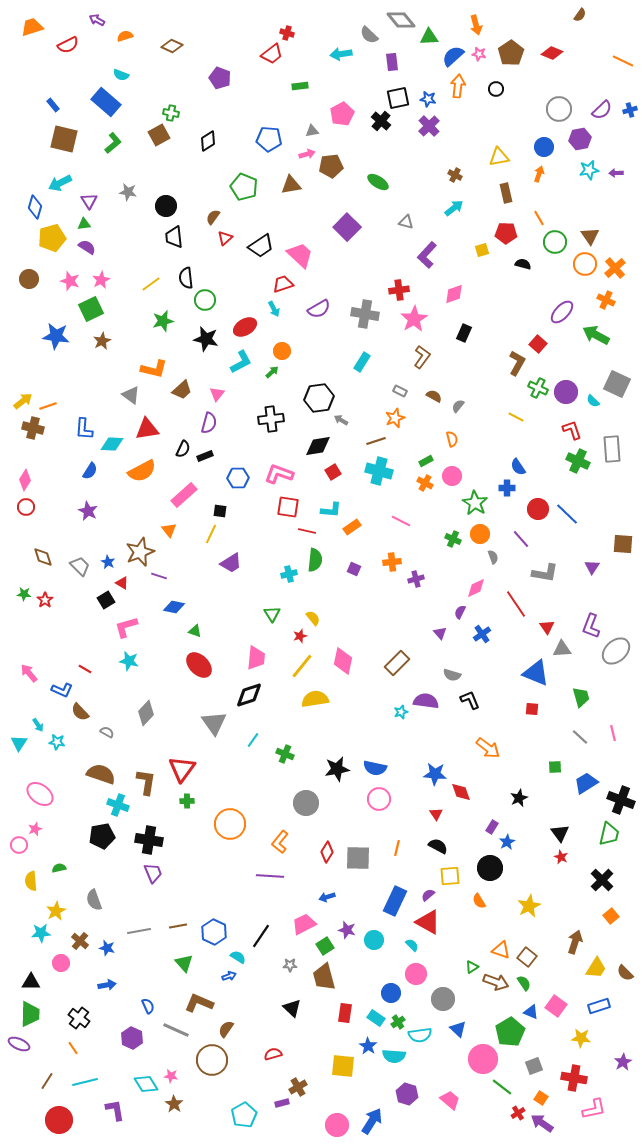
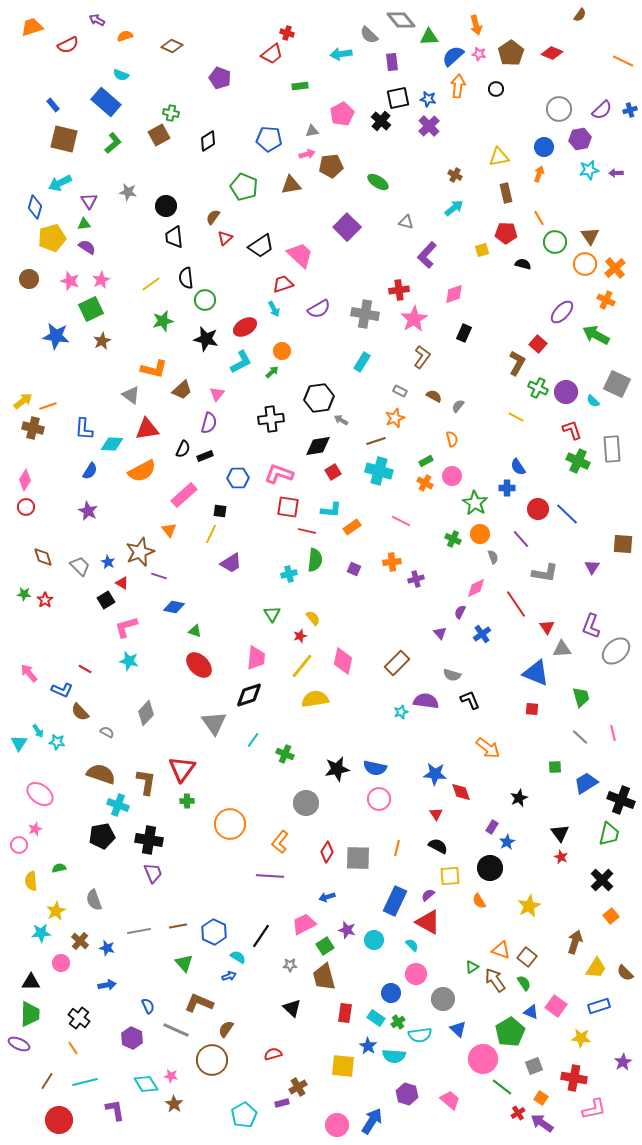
cyan arrow at (38, 725): moved 6 px down
brown arrow at (496, 982): moved 1 px left, 2 px up; rotated 145 degrees counterclockwise
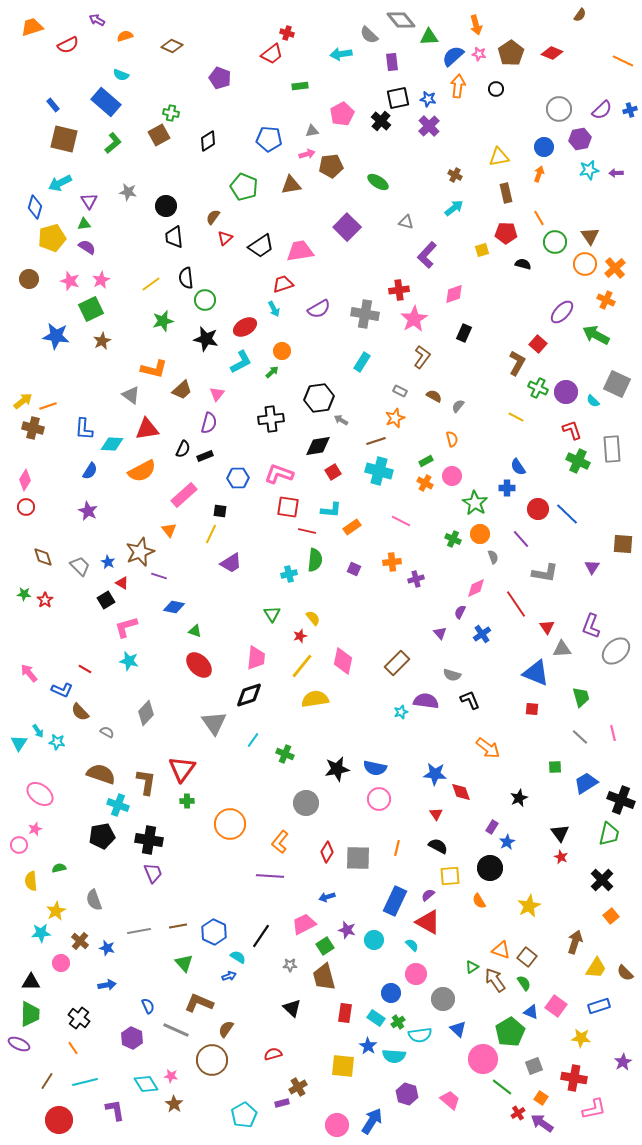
pink trapezoid at (300, 255): moved 4 px up; rotated 52 degrees counterclockwise
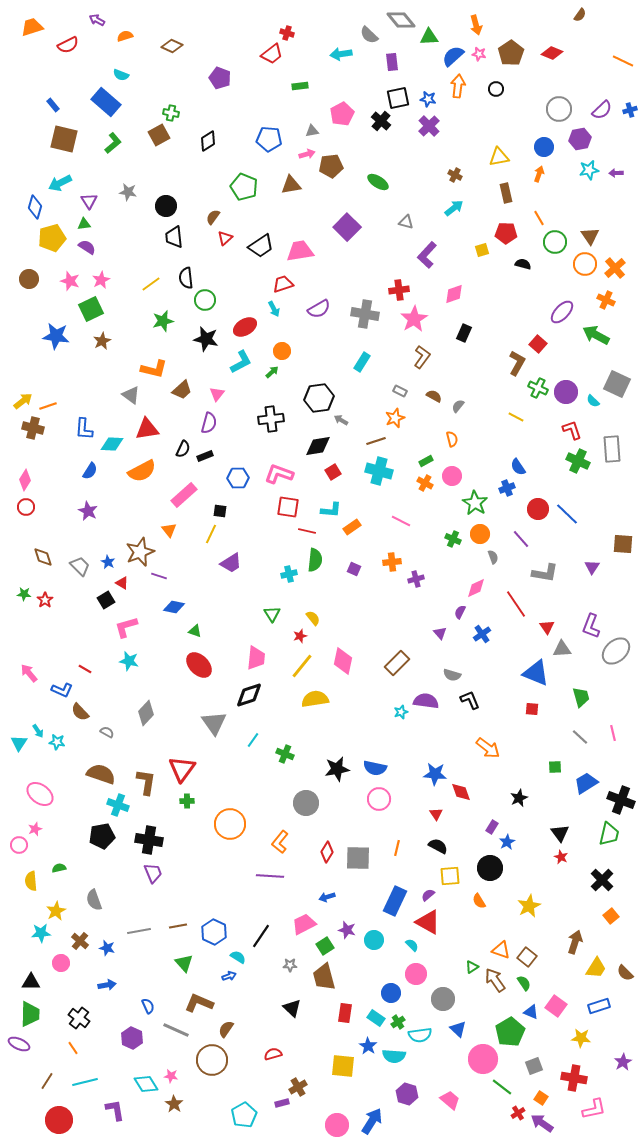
blue cross at (507, 488): rotated 21 degrees counterclockwise
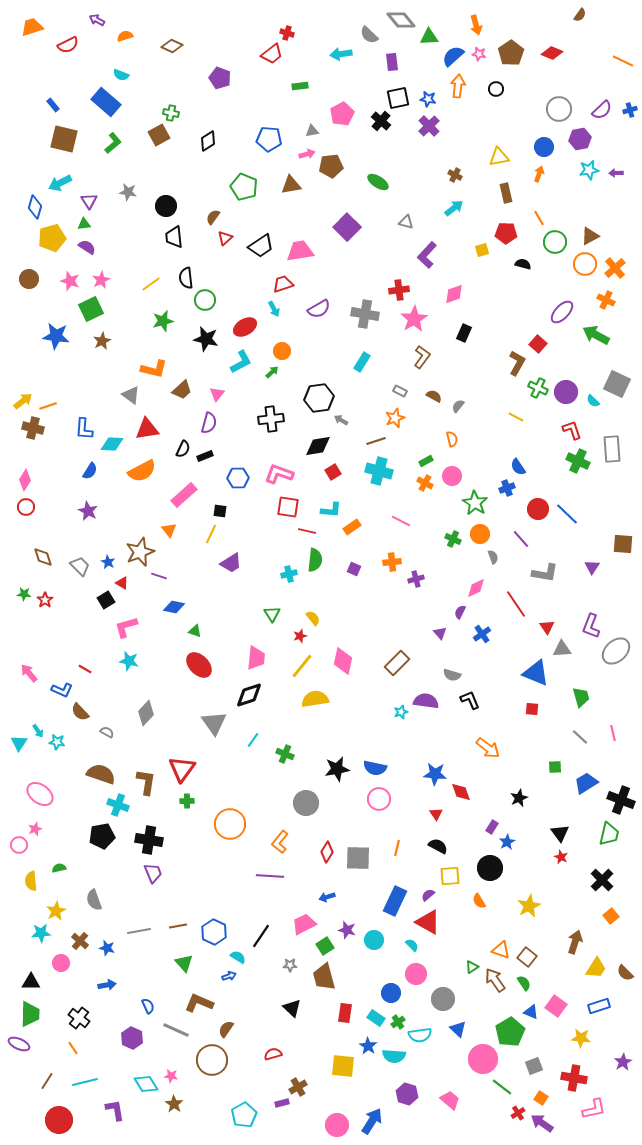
brown triangle at (590, 236): rotated 36 degrees clockwise
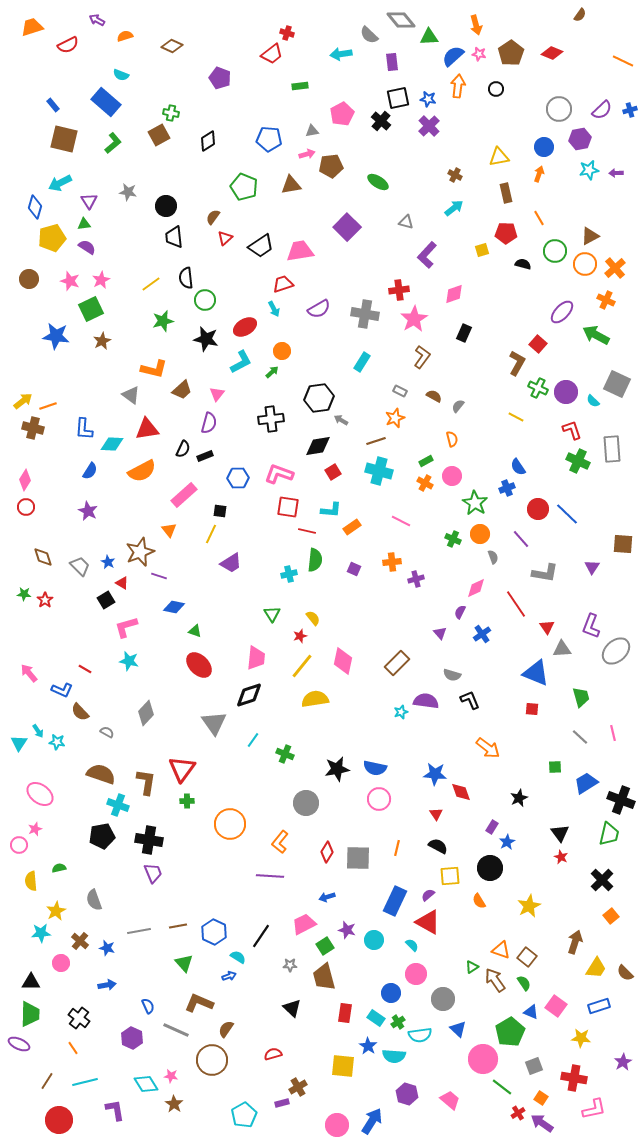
green circle at (555, 242): moved 9 px down
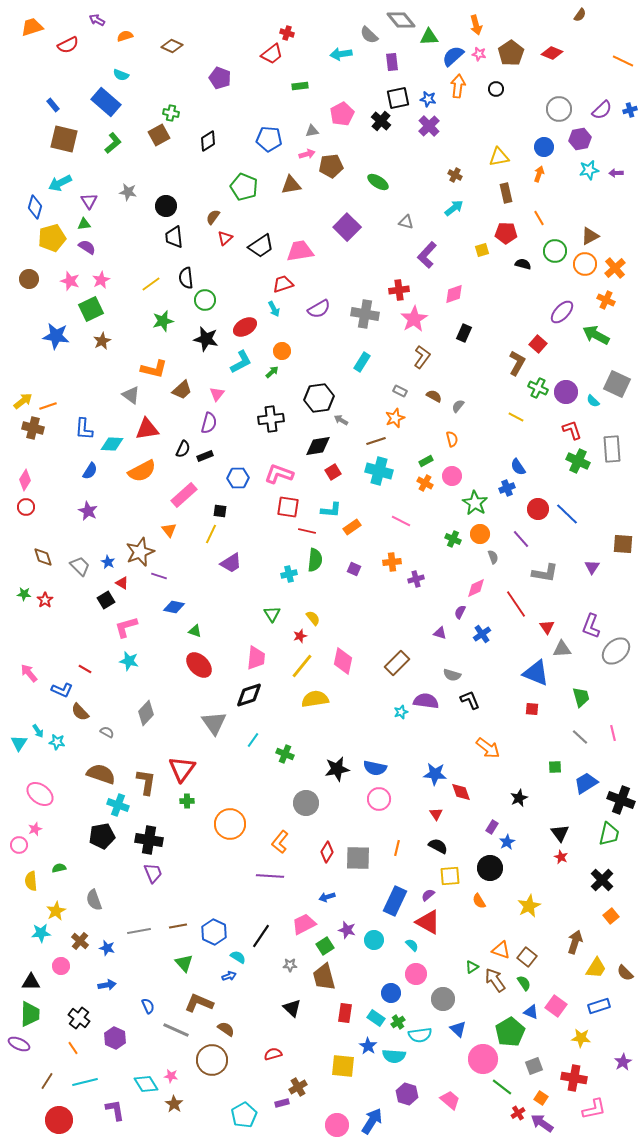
purple triangle at (440, 633): rotated 32 degrees counterclockwise
pink circle at (61, 963): moved 3 px down
brown semicircle at (226, 1029): rotated 90 degrees clockwise
purple hexagon at (132, 1038): moved 17 px left
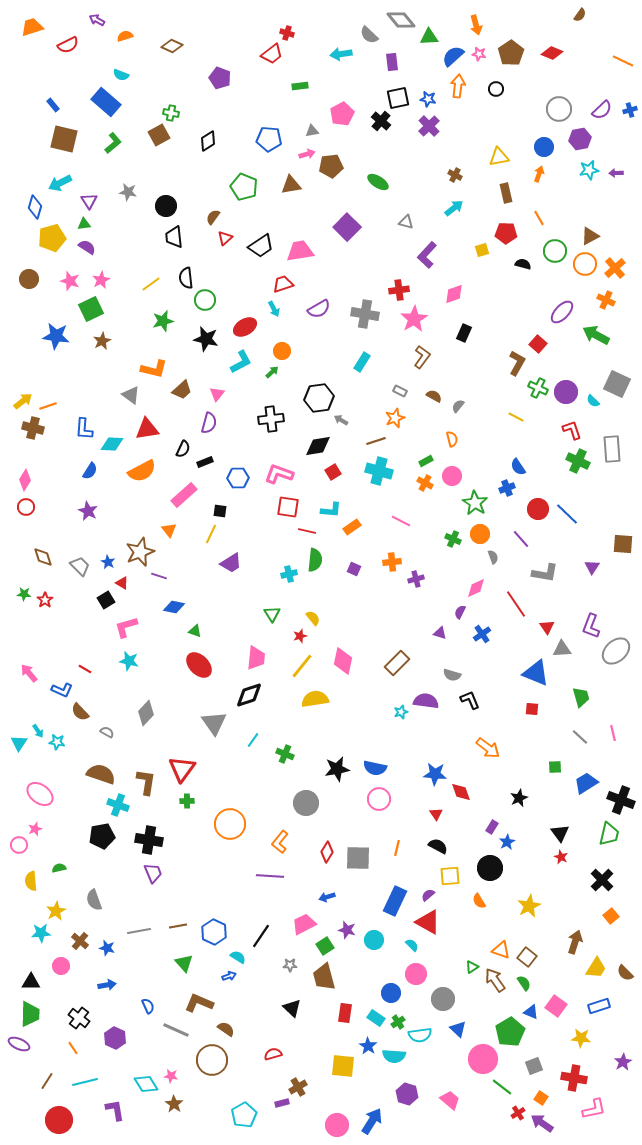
black rectangle at (205, 456): moved 6 px down
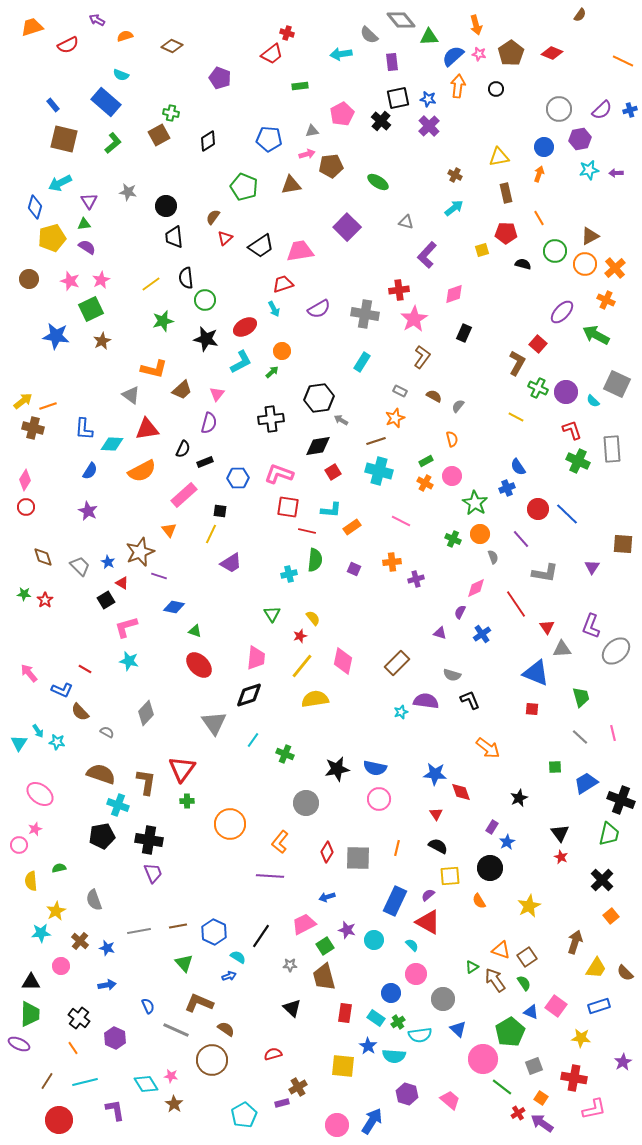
brown square at (527, 957): rotated 18 degrees clockwise
